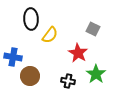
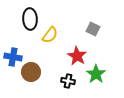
black ellipse: moved 1 px left
red star: moved 1 px left, 3 px down
brown circle: moved 1 px right, 4 px up
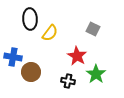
yellow semicircle: moved 2 px up
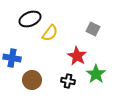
black ellipse: rotated 70 degrees clockwise
blue cross: moved 1 px left, 1 px down
brown circle: moved 1 px right, 8 px down
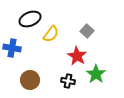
gray square: moved 6 px left, 2 px down; rotated 16 degrees clockwise
yellow semicircle: moved 1 px right, 1 px down
blue cross: moved 10 px up
brown circle: moved 2 px left
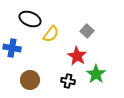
black ellipse: rotated 45 degrees clockwise
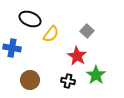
green star: moved 1 px down
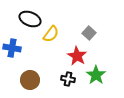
gray square: moved 2 px right, 2 px down
black cross: moved 2 px up
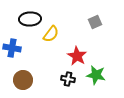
black ellipse: rotated 25 degrees counterclockwise
gray square: moved 6 px right, 11 px up; rotated 24 degrees clockwise
green star: rotated 24 degrees counterclockwise
brown circle: moved 7 px left
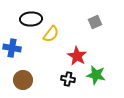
black ellipse: moved 1 px right
